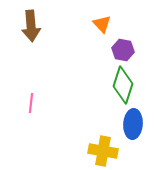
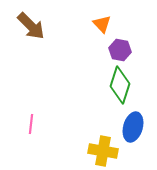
brown arrow: rotated 40 degrees counterclockwise
purple hexagon: moved 3 px left
green diamond: moved 3 px left
pink line: moved 21 px down
blue ellipse: moved 3 px down; rotated 12 degrees clockwise
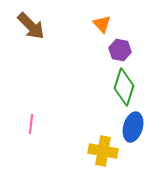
green diamond: moved 4 px right, 2 px down
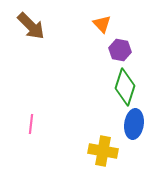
green diamond: moved 1 px right
blue ellipse: moved 1 px right, 3 px up; rotated 8 degrees counterclockwise
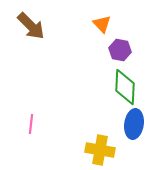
green diamond: rotated 15 degrees counterclockwise
yellow cross: moved 3 px left, 1 px up
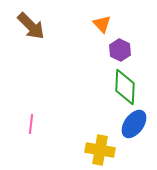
purple hexagon: rotated 15 degrees clockwise
blue ellipse: rotated 28 degrees clockwise
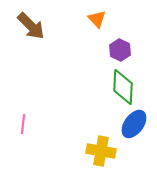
orange triangle: moved 5 px left, 5 px up
green diamond: moved 2 px left
pink line: moved 8 px left
yellow cross: moved 1 px right, 1 px down
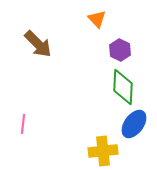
brown arrow: moved 7 px right, 18 px down
yellow cross: moved 2 px right; rotated 16 degrees counterclockwise
